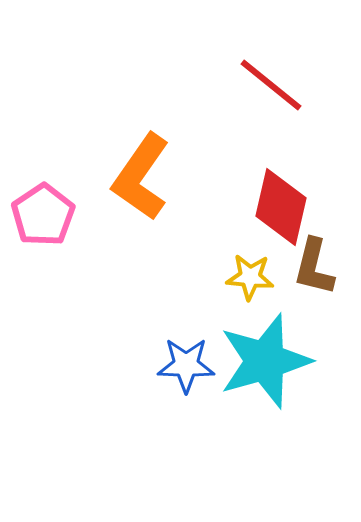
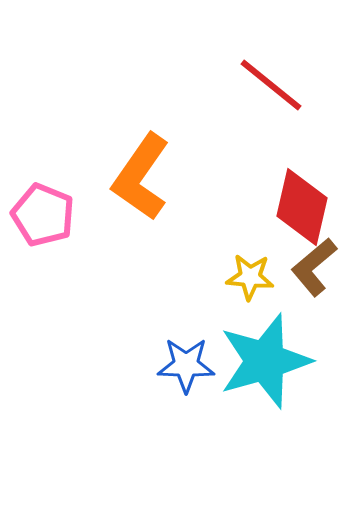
red diamond: moved 21 px right
pink pentagon: rotated 16 degrees counterclockwise
brown L-shape: rotated 36 degrees clockwise
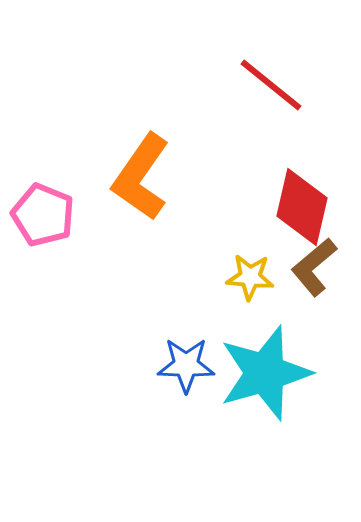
cyan star: moved 12 px down
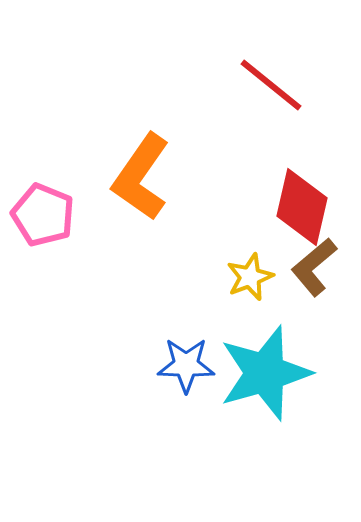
yellow star: rotated 27 degrees counterclockwise
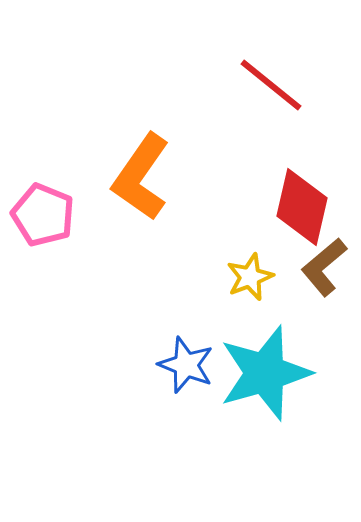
brown L-shape: moved 10 px right
blue star: rotated 20 degrees clockwise
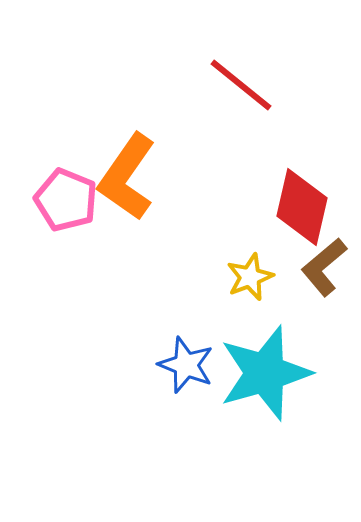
red line: moved 30 px left
orange L-shape: moved 14 px left
pink pentagon: moved 23 px right, 15 px up
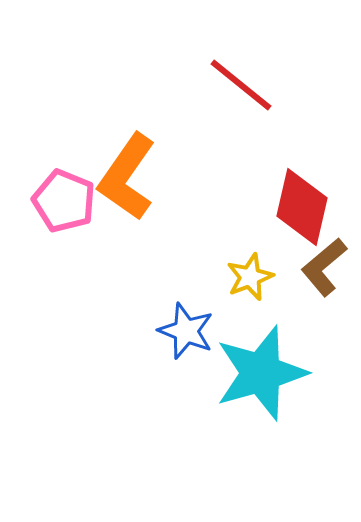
pink pentagon: moved 2 px left, 1 px down
blue star: moved 34 px up
cyan star: moved 4 px left
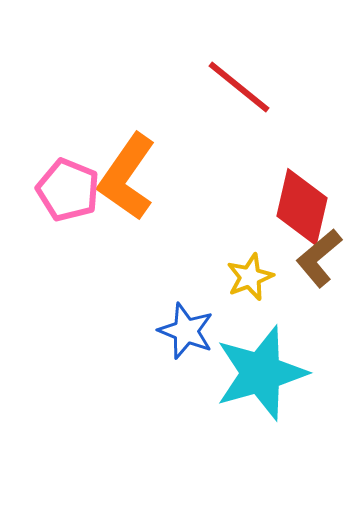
red line: moved 2 px left, 2 px down
pink pentagon: moved 4 px right, 11 px up
brown L-shape: moved 5 px left, 9 px up
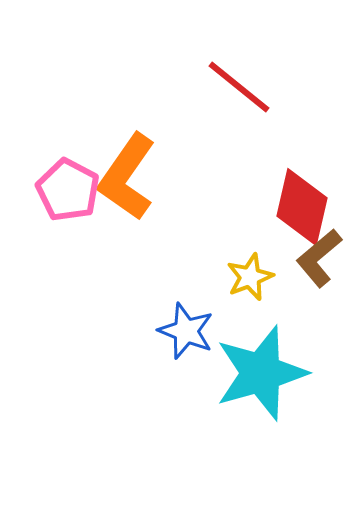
pink pentagon: rotated 6 degrees clockwise
